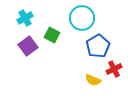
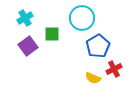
green square: moved 1 px up; rotated 28 degrees counterclockwise
yellow semicircle: moved 2 px up
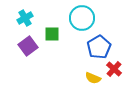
blue pentagon: moved 1 px right, 1 px down
red cross: rotated 21 degrees counterclockwise
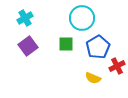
green square: moved 14 px right, 10 px down
blue pentagon: moved 1 px left
red cross: moved 3 px right, 3 px up; rotated 21 degrees clockwise
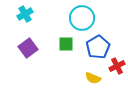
cyan cross: moved 4 px up
purple square: moved 2 px down
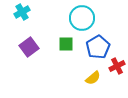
cyan cross: moved 3 px left, 2 px up
purple square: moved 1 px right, 1 px up
yellow semicircle: rotated 63 degrees counterclockwise
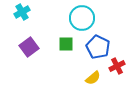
blue pentagon: rotated 15 degrees counterclockwise
